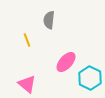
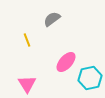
gray semicircle: moved 3 px right, 1 px up; rotated 48 degrees clockwise
cyan hexagon: rotated 20 degrees clockwise
pink triangle: rotated 18 degrees clockwise
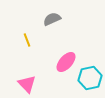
gray semicircle: rotated 12 degrees clockwise
pink triangle: rotated 12 degrees counterclockwise
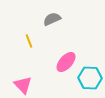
yellow line: moved 2 px right, 1 px down
cyan hexagon: rotated 15 degrees clockwise
pink triangle: moved 4 px left, 1 px down
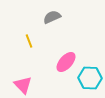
gray semicircle: moved 2 px up
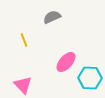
yellow line: moved 5 px left, 1 px up
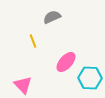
yellow line: moved 9 px right, 1 px down
